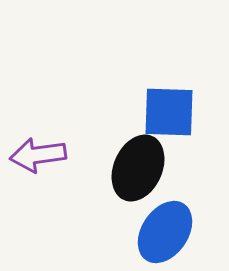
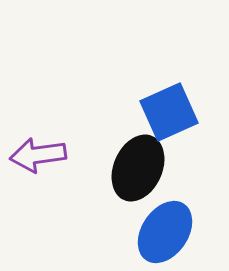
blue square: rotated 26 degrees counterclockwise
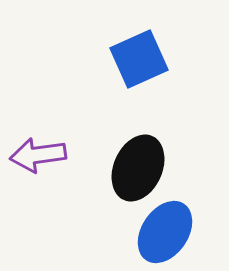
blue square: moved 30 px left, 53 px up
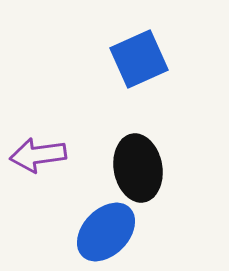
black ellipse: rotated 34 degrees counterclockwise
blue ellipse: moved 59 px left; rotated 10 degrees clockwise
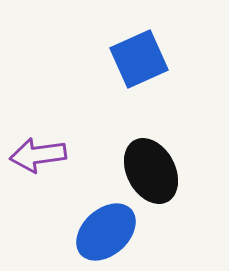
black ellipse: moved 13 px right, 3 px down; rotated 18 degrees counterclockwise
blue ellipse: rotated 4 degrees clockwise
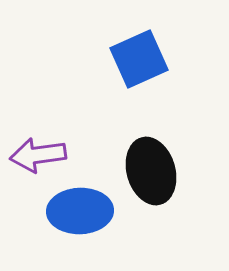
black ellipse: rotated 12 degrees clockwise
blue ellipse: moved 26 px left, 21 px up; rotated 40 degrees clockwise
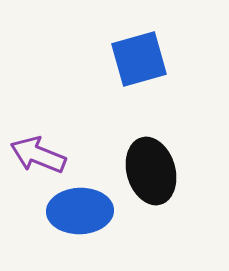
blue square: rotated 8 degrees clockwise
purple arrow: rotated 30 degrees clockwise
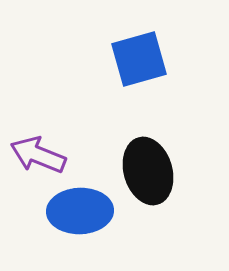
black ellipse: moved 3 px left
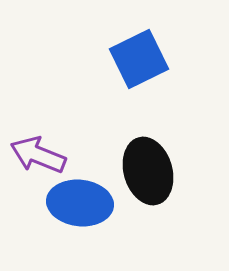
blue square: rotated 10 degrees counterclockwise
blue ellipse: moved 8 px up; rotated 8 degrees clockwise
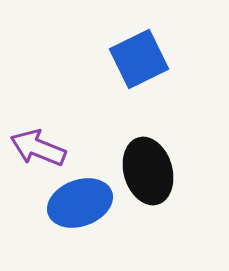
purple arrow: moved 7 px up
blue ellipse: rotated 26 degrees counterclockwise
